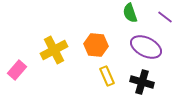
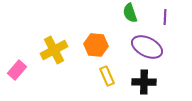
purple line: rotated 56 degrees clockwise
purple ellipse: moved 1 px right
black cross: moved 2 px right; rotated 15 degrees counterclockwise
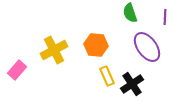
purple ellipse: rotated 28 degrees clockwise
black cross: moved 12 px left, 2 px down; rotated 35 degrees counterclockwise
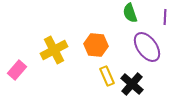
black cross: rotated 15 degrees counterclockwise
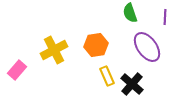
orange hexagon: rotated 15 degrees counterclockwise
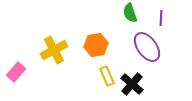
purple line: moved 4 px left, 1 px down
pink rectangle: moved 1 px left, 2 px down
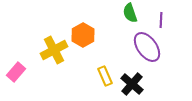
purple line: moved 2 px down
orange hexagon: moved 13 px left, 10 px up; rotated 20 degrees counterclockwise
yellow rectangle: moved 2 px left
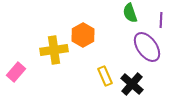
yellow cross: rotated 20 degrees clockwise
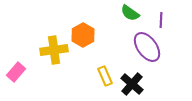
green semicircle: rotated 36 degrees counterclockwise
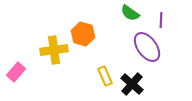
orange hexagon: moved 1 px up; rotated 15 degrees counterclockwise
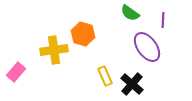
purple line: moved 2 px right
